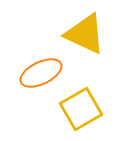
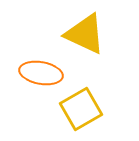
orange ellipse: rotated 36 degrees clockwise
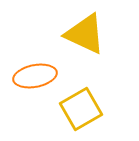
orange ellipse: moved 6 px left, 3 px down; rotated 21 degrees counterclockwise
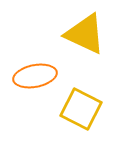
yellow square: rotated 33 degrees counterclockwise
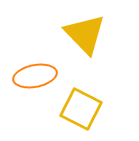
yellow triangle: rotated 21 degrees clockwise
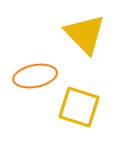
yellow square: moved 2 px left, 2 px up; rotated 9 degrees counterclockwise
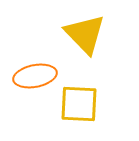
yellow square: moved 3 px up; rotated 15 degrees counterclockwise
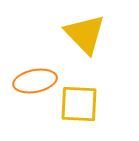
orange ellipse: moved 5 px down
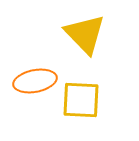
yellow square: moved 2 px right, 4 px up
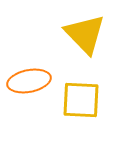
orange ellipse: moved 6 px left
